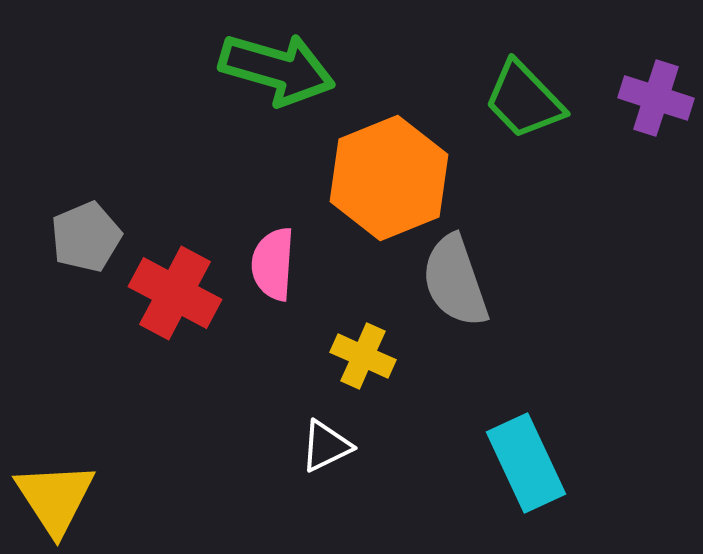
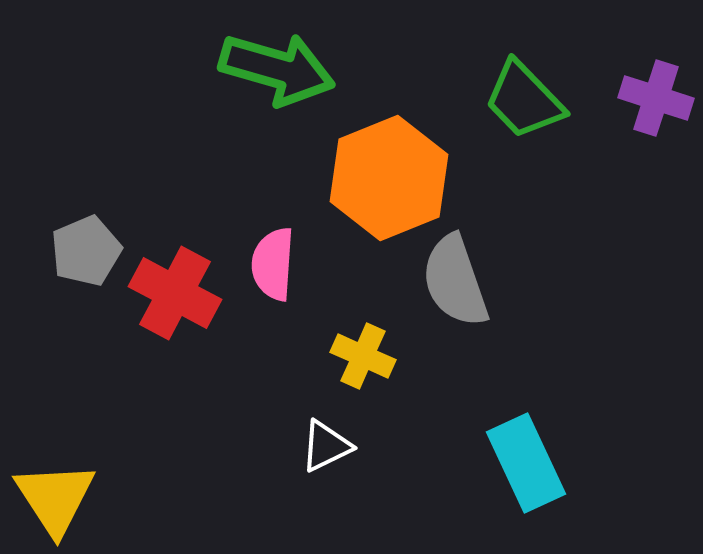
gray pentagon: moved 14 px down
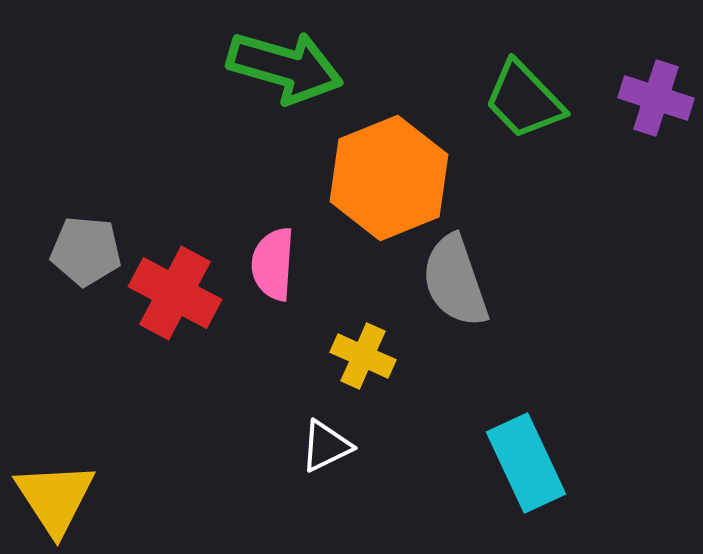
green arrow: moved 8 px right, 2 px up
gray pentagon: rotated 28 degrees clockwise
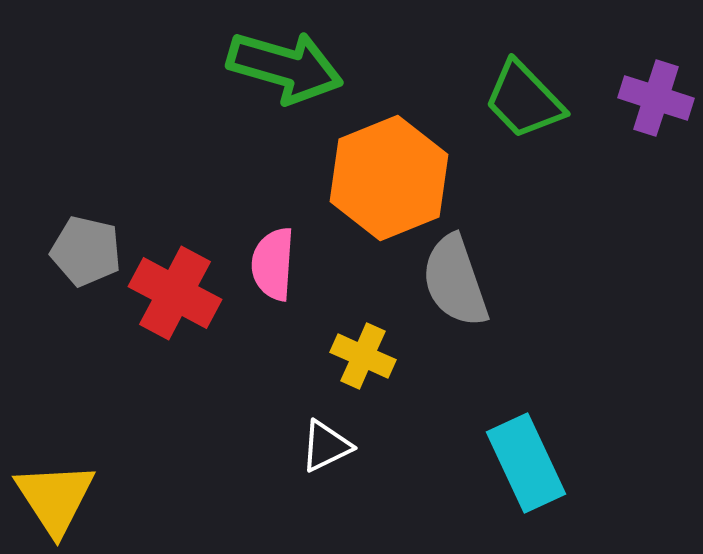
gray pentagon: rotated 8 degrees clockwise
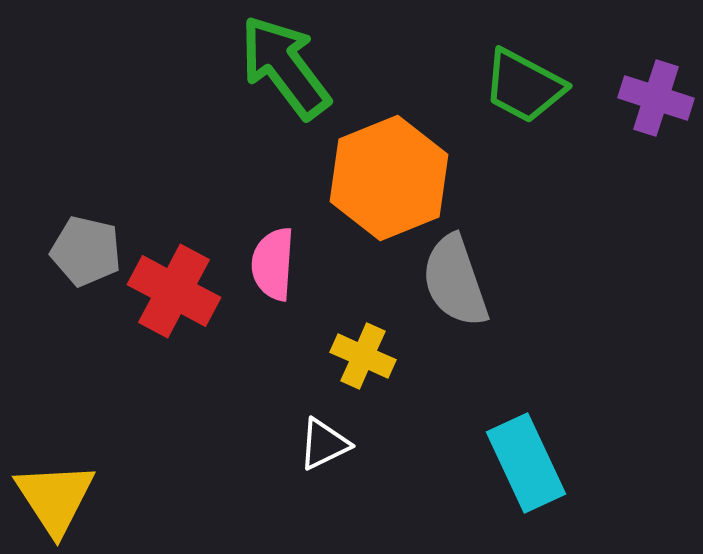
green arrow: rotated 143 degrees counterclockwise
green trapezoid: moved 14 px up; rotated 18 degrees counterclockwise
red cross: moved 1 px left, 2 px up
white triangle: moved 2 px left, 2 px up
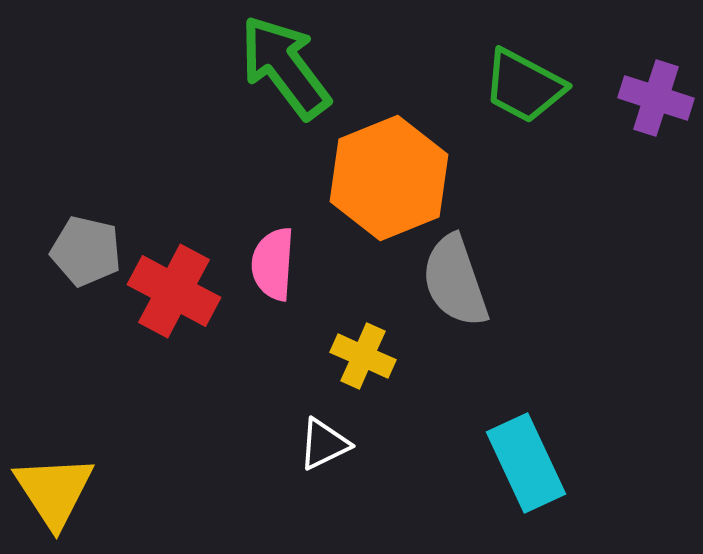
yellow triangle: moved 1 px left, 7 px up
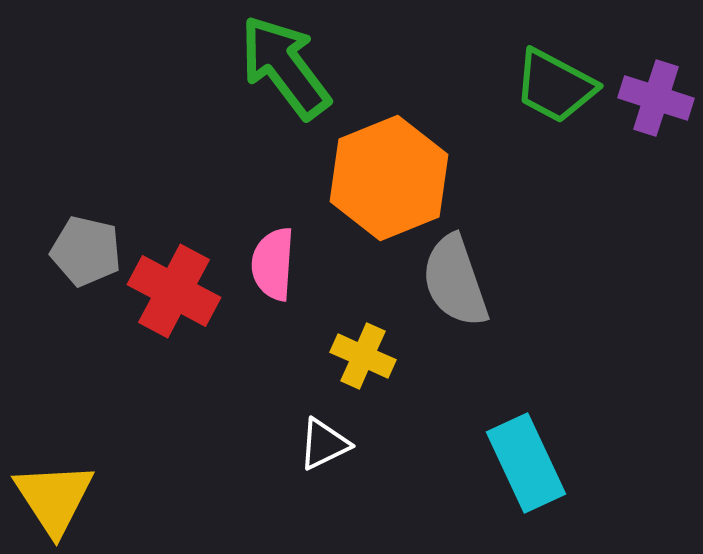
green trapezoid: moved 31 px right
yellow triangle: moved 7 px down
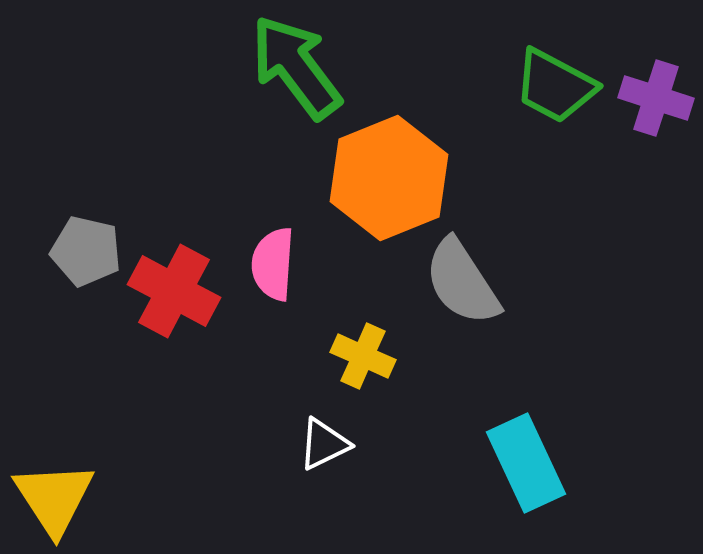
green arrow: moved 11 px right
gray semicircle: moved 7 px right, 1 px down; rotated 14 degrees counterclockwise
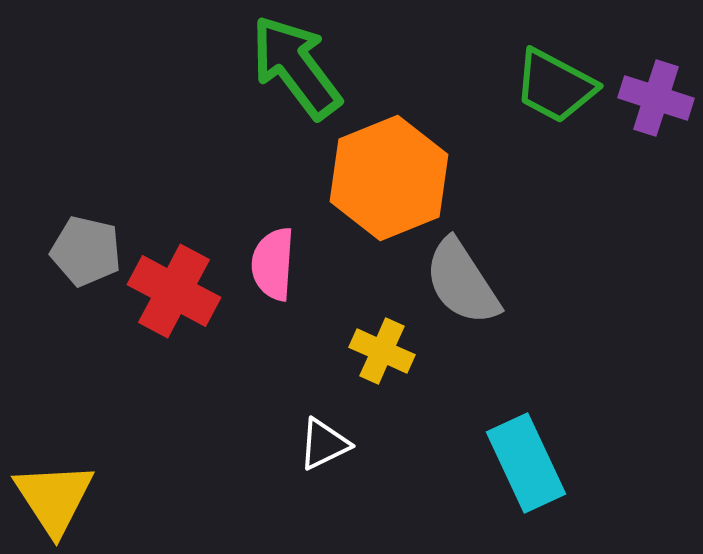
yellow cross: moved 19 px right, 5 px up
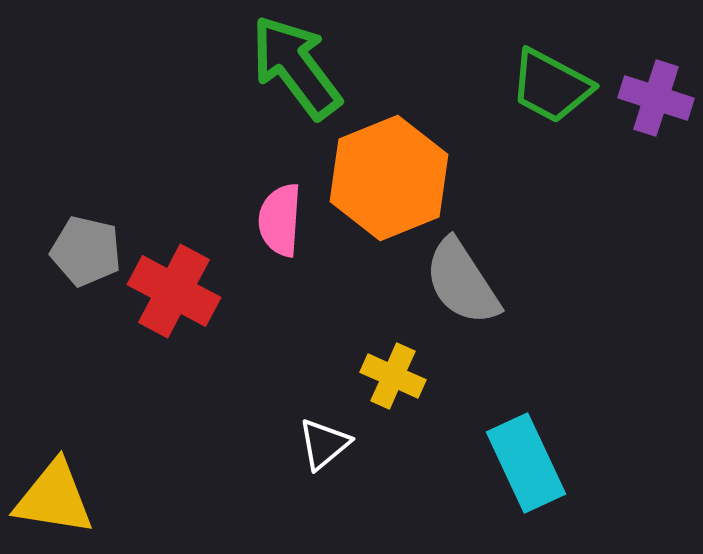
green trapezoid: moved 4 px left
pink semicircle: moved 7 px right, 44 px up
yellow cross: moved 11 px right, 25 px down
white triangle: rotated 14 degrees counterclockwise
yellow triangle: rotated 48 degrees counterclockwise
